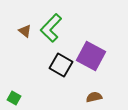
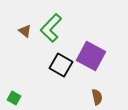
brown semicircle: moved 3 px right; rotated 91 degrees clockwise
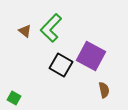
brown semicircle: moved 7 px right, 7 px up
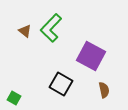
black square: moved 19 px down
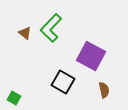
brown triangle: moved 2 px down
black square: moved 2 px right, 2 px up
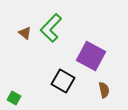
black square: moved 1 px up
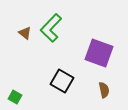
purple square: moved 8 px right, 3 px up; rotated 8 degrees counterclockwise
black square: moved 1 px left
green square: moved 1 px right, 1 px up
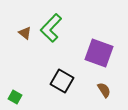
brown semicircle: rotated 21 degrees counterclockwise
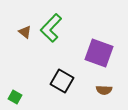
brown triangle: moved 1 px up
brown semicircle: rotated 126 degrees clockwise
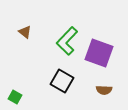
green L-shape: moved 16 px right, 13 px down
